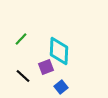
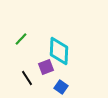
black line: moved 4 px right, 2 px down; rotated 14 degrees clockwise
blue square: rotated 16 degrees counterclockwise
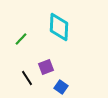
cyan diamond: moved 24 px up
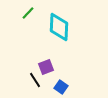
green line: moved 7 px right, 26 px up
black line: moved 8 px right, 2 px down
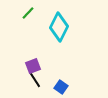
cyan diamond: rotated 24 degrees clockwise
purple square: moved 13 px left, 1 px up
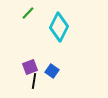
purple square: moved 3 px left, 1 px down
black line: moved 1 px left, 1 px down; rotated 42 degrees clockwise
blue square: moved 9 px left, 16 px up
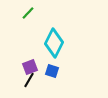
cyan diamond: moved 5 px left, 16 px down
blue square: rotated 16 degrees counterclockwise
black line: moved 5 px left, 1 px up; rotated 21 degrees clockwise
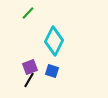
cyan diamond: moved 2 px up
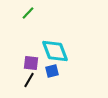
cyan diamond: moved 1 px right, 10 px down; rotated 48 degrees counterclockwise
purple square: moved 1 px right, 4 px up; rotated 28 degrees clockwise
blue square: rotated 32 degrees counterclockwise
